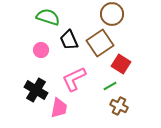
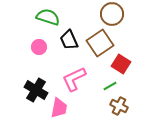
pink circle: moved 2 px left, 3 px up
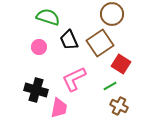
black cross: rotated 15 degrees counterclockwise
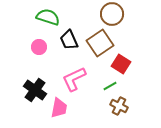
black cross: moved 1 px left; rotated 20 degrees clockwise
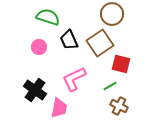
red square: rotated 18 degrees counterclockwise
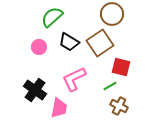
green semicircle: moved 4 px right; rotated 60 degrees counterclockwise
black trapezoid: moved 2 px down; rotated 35 degrees counterclockwise
red square: moved 3 px down
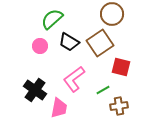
green semicircle: moved 2 px down
pink circle: moved 1 px right, 1 px up
pink L-shape: rotated 12 degrees counterclockwise
green line: moved 7 px left, 4 px down
brown cross: rotated 36 degrees counterclockwise
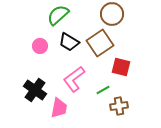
green semicircle: moved 6 px right, 4 px up
